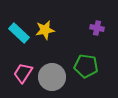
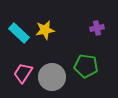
purple cross: rotated 24 degrees counterclockwise
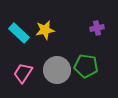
gray circle: moved 5 px right, 7 px up
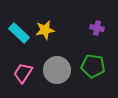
purple cross: rotated 24 degrees clockwise
green pentagon: moved 7 px right
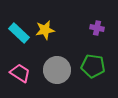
pink trapezoid: moved 3 px left; rotated 90 degrees clockwise
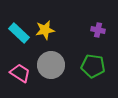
purple cross: moved 1 px right, 2 px down
gray circle: moved 6 px left, 5 px up
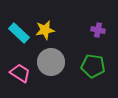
gray circle: moved 3 px up
